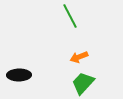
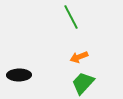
green line: moved 1 px right, 1 px down
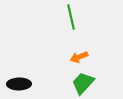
green line: rotated 15 degrees clockwise
black ellipse: moved 9 px down
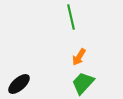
orange arrow: rotated 36 degrees counterclockwise
black ellipse: rotated 40 degrees counterclockwise
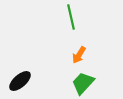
orange arrow: moved 2 px up
black ellipse: moved 1 px right, 3 px up
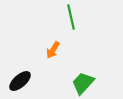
orange arrow: moved 26 px left, 5 px up
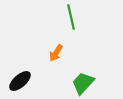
orange arrow: moved 3 px right, 3 px down
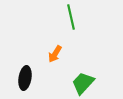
orange arrow: moved 1 px left, 1 px down
black ellipse: moved 5 px right, 3 px up; rotated 40 degrees counterclockwise
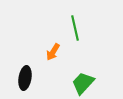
green line: moved 4 px right, 11 px down
orange arrow: moved 2 px left, 2 px up
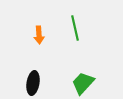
orange arrow: moved 14 px left, 17 px up; rotated 36 degrees counterclockwise
black ellipse: moved 8 px right, 5 px down
